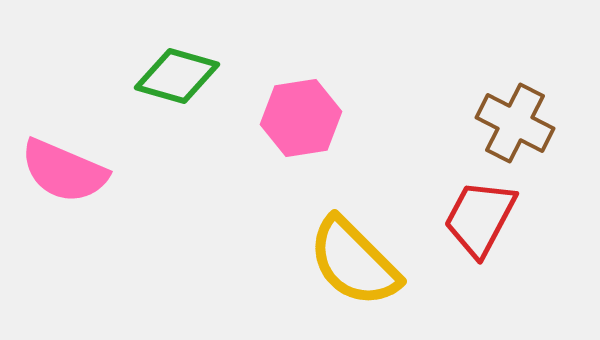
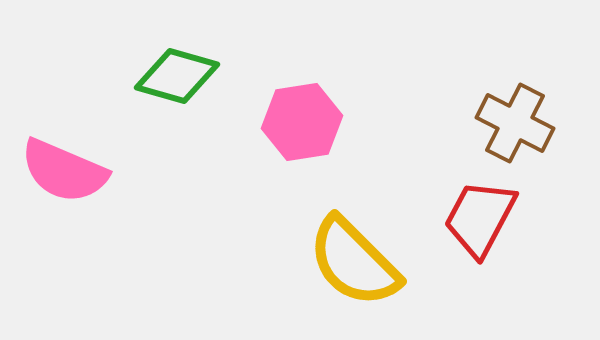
pink hexagon: moved 1 px right, 4 px down
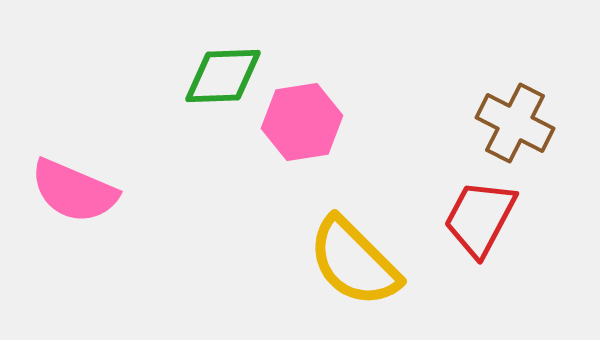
green diamond: moved 46 px right; rotated 18 degrees counterclockwise
pink semicircle: moved 10 px right, 20 px down
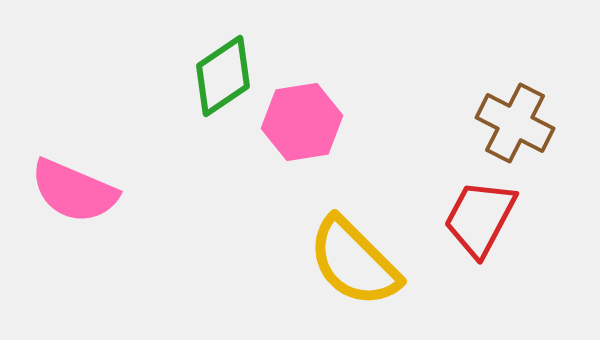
green diamond: rotated 32 degrees counterclockwise
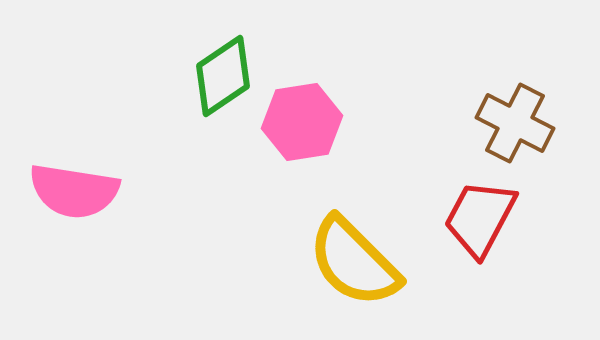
pink semicircle: rotated 14 degrees counterclockwise
